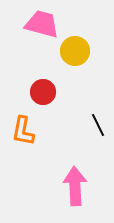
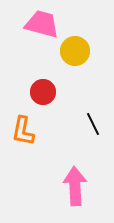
black line: moved 5 px left, 1 px up
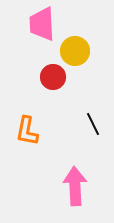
pink trapezoid: rotated 108 degrees counterclockwise
red circle: moved 10 px right, 15 px up
orange L-shape: moved 4 px right
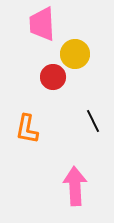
yellow circle: moved 3 px down
black line: moved 3 px up
orange L-shape: moved 2 px up
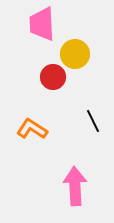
orange L-shape: moved 5 px right; rotated 112 degrees clockwise
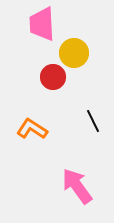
yellow circle: moved 1 px left, 1 px up
pink arrow: moved 2 px right; rotated 33 degrees counterclockwise
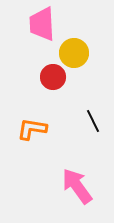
orange L-shape: rotated 24 degrees counterclockwise
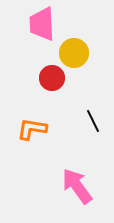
red circle: moved 1 px left, 1 px down
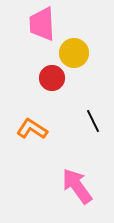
orange L-shape: rotated 24 degrees clockwise
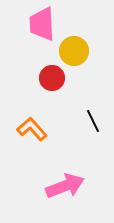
yellow circle: moved 2 px up
orange L-shape: rotated 16 degrees clockwise
pink arrow: moved 12 px left; rotated 105 degrees clockwise
